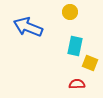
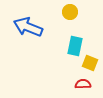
red semicircle: moved 6 px right
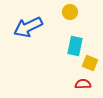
blue arrow: rotated 48 degrees counterclockwise
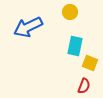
red semicircle: moved 1 px right, 2 px down; rotated 112 degrees clockwise
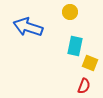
blue arrow: rotated 44 degrees clockwise
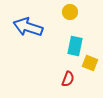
red semicircle: moved 16 px left, 7 px up
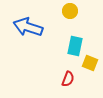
yellow circle: moved 1 px up
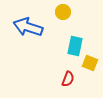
yellow circle: moved 7 px left, 1 px down
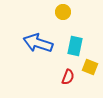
blue arrow: moved 10 px right, 16 px down
yellow square: moved 4 px down
red semicircle: moved 2 px up
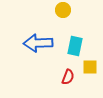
yellow circle: moved 2 px up
blue arrow: rotated 20 degrees counterclockwise
yellow square: rotated 21 degrees counterclockwise
